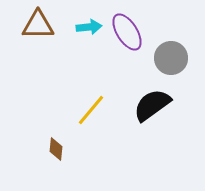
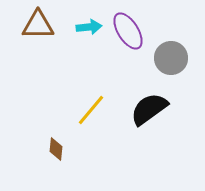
purple ellipse: moved 1 px right, 1 px up
black semicircle: moved 3 px left, 4 px down
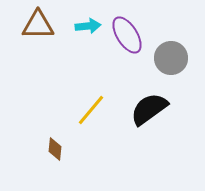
cyan arrow: moved 1 px left, 1 px up
purple ellipse: moved 1 px left, 4 px down
brown diamond: moved 1 px left
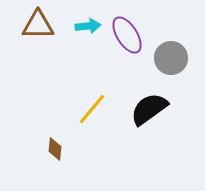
yellow line: moved 1 px right, 1 px up
